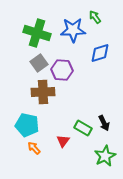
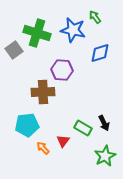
blue star: rotated 15 degrees clockwise
gray square: moved 25 px left, 13 px up
cyan pentagon: rotated 20 degrees counterclockwise
orange arrow: moved 9 px right
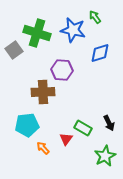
black arrow: moved 5 px right
red triangle: moved 3 px right, 2 px up
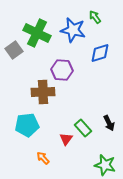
green cross: rotated 8 degrees clockwise
green rectangle: rotated 18 degrees clockwise
orange arrow: moved 10 px down
green star: moved 9 px down; rotated 30 degrees counterclockwise
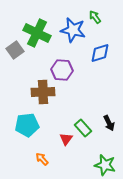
gray square: moved 1 px right
orange arrow: moved 1 px left, 1 px down
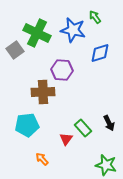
green star: moved 1 px right
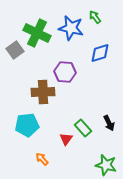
blue star: moved 2 px left, 2 px up
purple hexagon: moved 3 px right, 2 px down
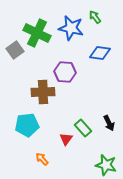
blue diamond: rotated 25 degrees clockwise
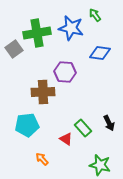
green arrow: moved 2 px up
green cross: rotated 36 degrees counterclockwise
gray square: moved 1 px left, 1 px up
red triangle: rotated 32 degrees counterclockwise
green star: moved 6 px left
